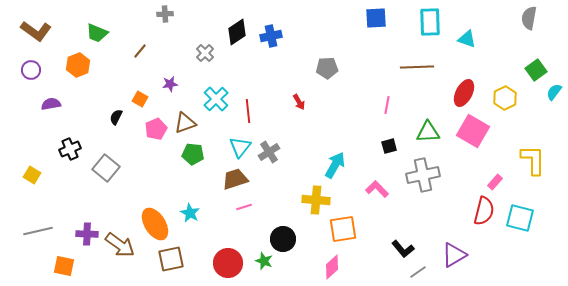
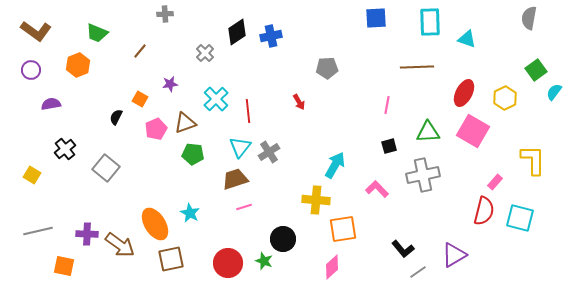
black cross at (70, 149): moved 5 px left; rotated 15 degrees counterclockwise
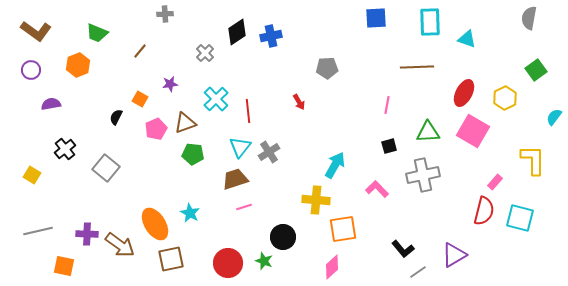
cyan semicircle at (554, 92): moved 25 px down
black circle at (283, 239): moved 2 px up
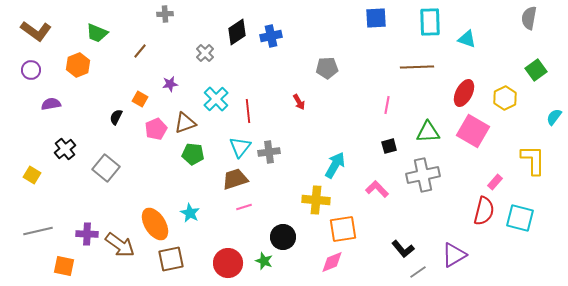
gray cross at (269, 152): rotated 25 degrees clockwise
pink diamond at (332, 267): moved 5 px up; rotated 20 degrees clockwise
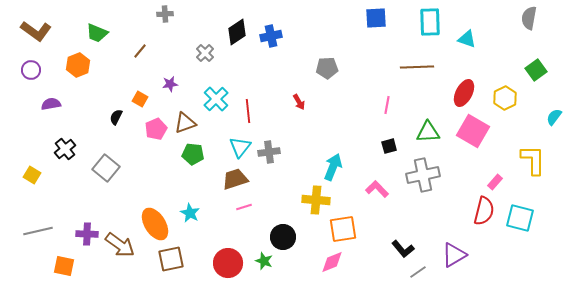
cyan arrow at (335, 165): moved 2 px left, 2 px down; rotated 8 degrees counterclockwise
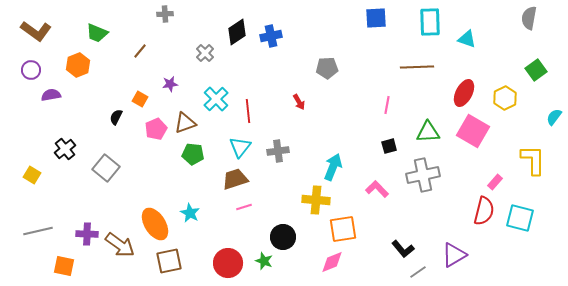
purple semicircle at (51, 104): moved 9 px up
gray cross at (269, 152): moved 9 px right, 1 px up
brown square at (171, 259): moved 2 px left, 2 px down
